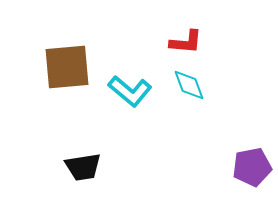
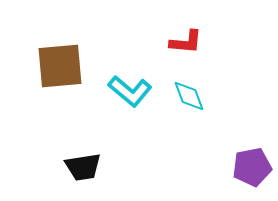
brown square: moved 7 px left, 1 px up
cyan diamond: moved 11 px down
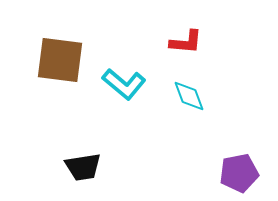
brown square: moved 6 px up; rotated 12 degrees clockwise
cyan L-shape: moved 6 px left, 7 px up
purple pentagon: moved 13 px left, 6 px down
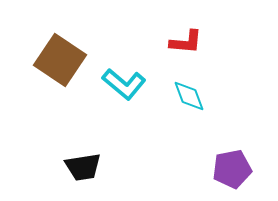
brown square: rotated 27 degrees clockwise
purple pentagon: moved 7 px left, 4 px up
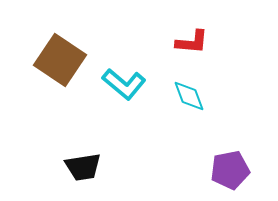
red L-shape: moved 6 px right
purple pentagon: moved 2 px left, 1 px down
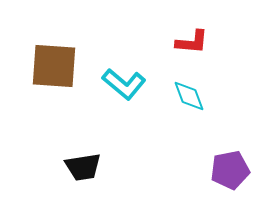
brown square: moved 6 px left, 6 px down; rotated 30 degrees counterclockwise
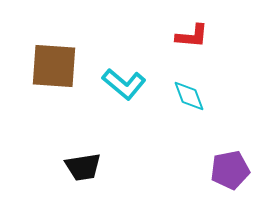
red L-shape: moved 6 px up
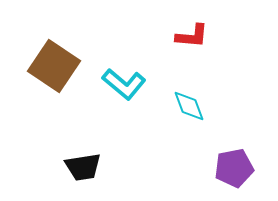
brown square: rotated 30 degrees clockwise
cyan diamond: moved 10 px down
purple pentagon: moved 4 px right, 2 px up
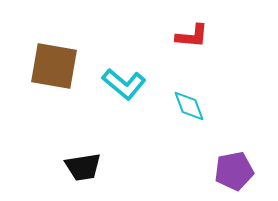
brown square: rotated 24 degrees counterclockwise
purple pentagon: moved 3 px down
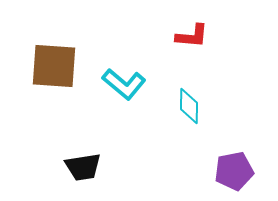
brown square: rotated 6 degrees counterclockwise
cyan diamond: rotated 21 degrees clockwise
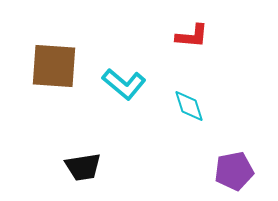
cyan diamond: rotated 18 degrees counterclockwise
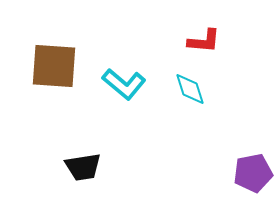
red L-shape: moved 12 px right, 5 px down
cyan diamond: moved 1 px right, 17 px up
purple pentagon: moved 19 px right, 2 px down
